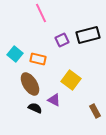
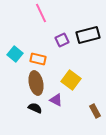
brown ellipse: moved 6 px right, 1 px up; rotated 20 degrees clockwise
purple triangle: moved 2 px right
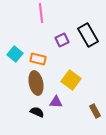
pink line: rotated 18 degrees clockwise
black rectangle: rotated 75 degrees clockwise
purple triangle: moved 2 px down; rotated 24 degrees counterclockwise
black semicircle: moved 2 px right, 4 px down
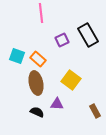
cyan square: moved 2 px right, 2 px down; rotated 21 degrees counterclockwise
orange rectangle: rotated 28 degrees clockwise
purple triangle: moved 1 px right, 2 px down
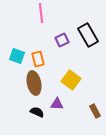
orange rectangle: rotated 35 degrees clockwise
brown ellipse: moved 2 px left
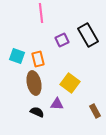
yellow square: moved 1 px left, 3 px down
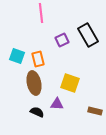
yellow square: rotated 18 degrees counterclockwise
brown rectangle: rotated 48 degrees counterclockwise
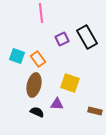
black rectangle: moved 1 px left, 2 px down
purple square: moved 1 px up
orange rectangle: rotated 21 degrees counterclockwise
brown ellipse: moved 2 px down; rotated 25 degrees clockwise
